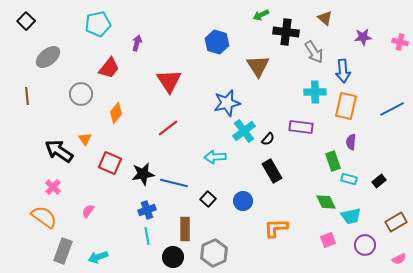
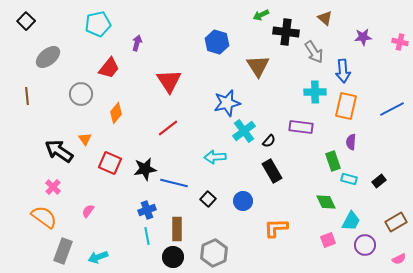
black semicircle at (268, 139): moved 1 px right, 2 px down
black star at (143, 174): moved 2 px right, 5 px up
cyan trapezoid at (351, 216): moved 5 px down; rotated 50 degrees counterclockwise
brown rectangle at (185, 229): moved 8 px left
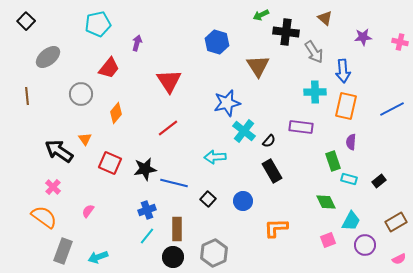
cyan cross at (244, 131): rotated 15 degrees counterclockwise
cyan line at (147, 236): rotated 48 degrees clockwise
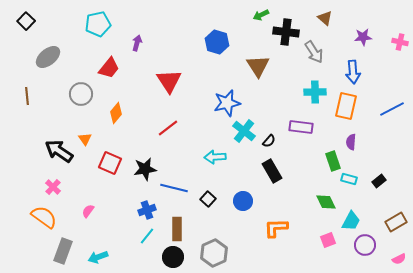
blue arrow at (343, 71): moved 10 px right, 1 px down
blue line at (174, 183): moved 5 px down
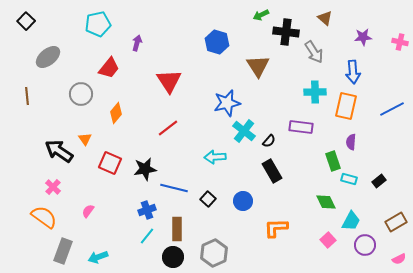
pink square at (328, 240): rotated 21 degrees counterclockwise
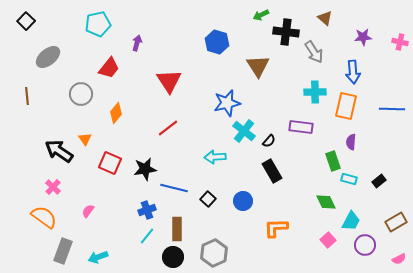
blue line at (392, 109): rotated 30 degrees clockwise
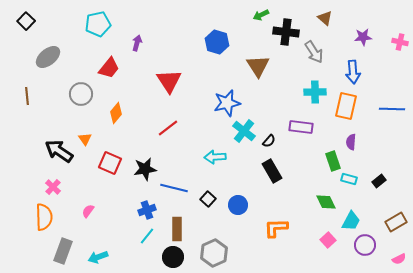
blue circle at (243, 201): moved 5 px left, 4 px down
orange semicircle at (44, 217): rotated 52 degrees clockwise
